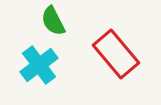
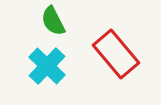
cyan cross: moved 8 px right, 1 px down; rotated 9 degrees counterclockwise
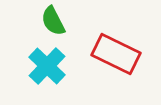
red rectangle: rotated 24 degrees counterclockwise
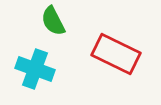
cyan cross: moved 12 px left, 3 px down; rotated 24 degrees counterclockwise
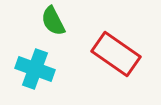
red rectangle: rotated 9 degrees clockwise
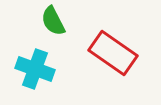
red rectangle: moved 3 px left, 1 px up
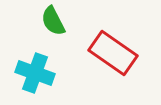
cyan cross: moved 4 px down
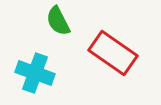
green semicircle: moved 5 px right
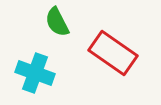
green semicircle: moved 1 px left, 1 px down
